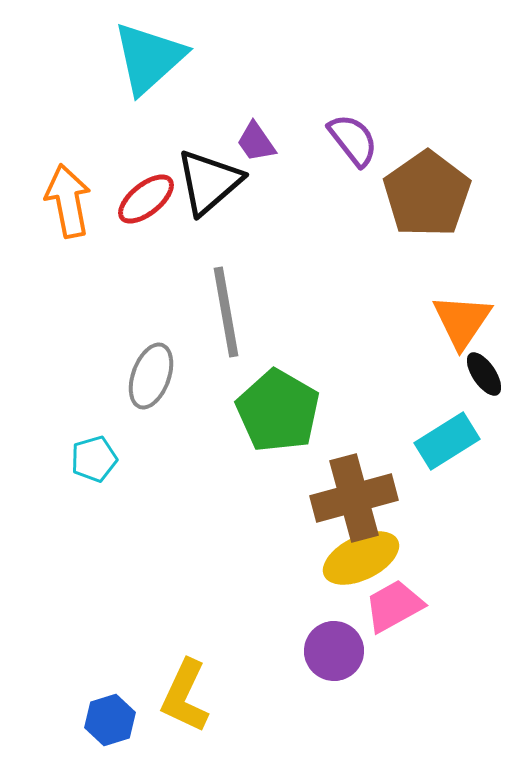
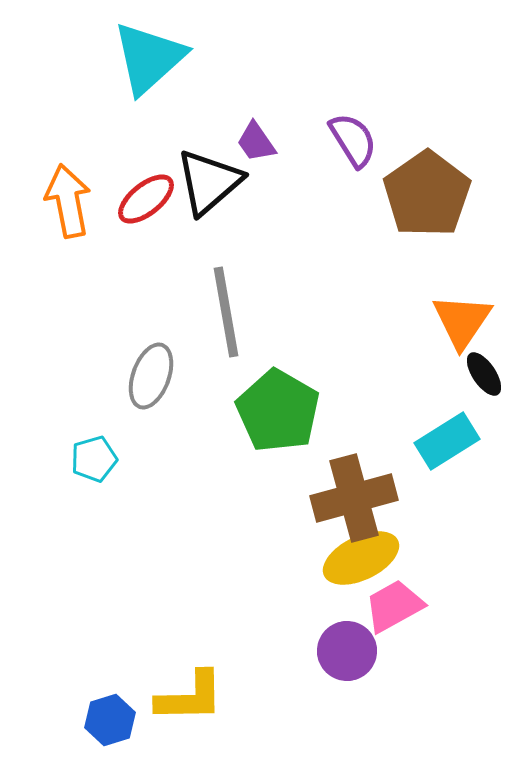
purple semicircle: rotated 6 degrees clockwise
purple circle: moved 13 px right
yellow L-shape: moved 5 px right, 1 px down; rotated 116 degrees counterclockwise
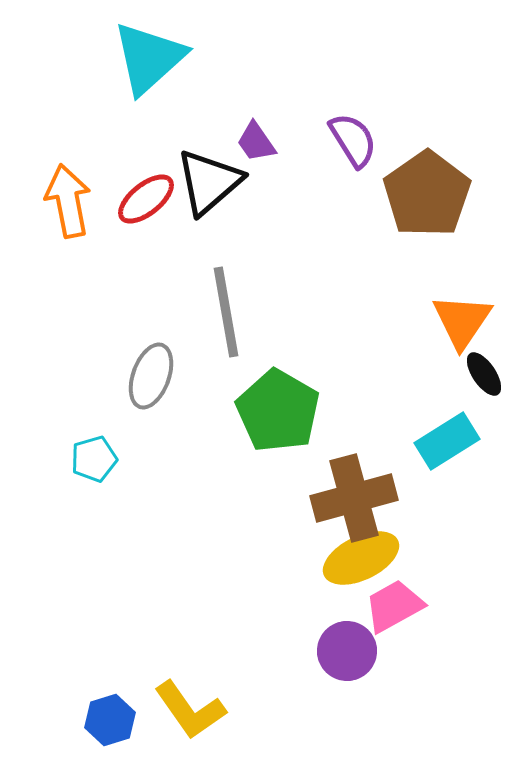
yellow L-shape: moved 13 px down; rotated 56 degrees clockwise
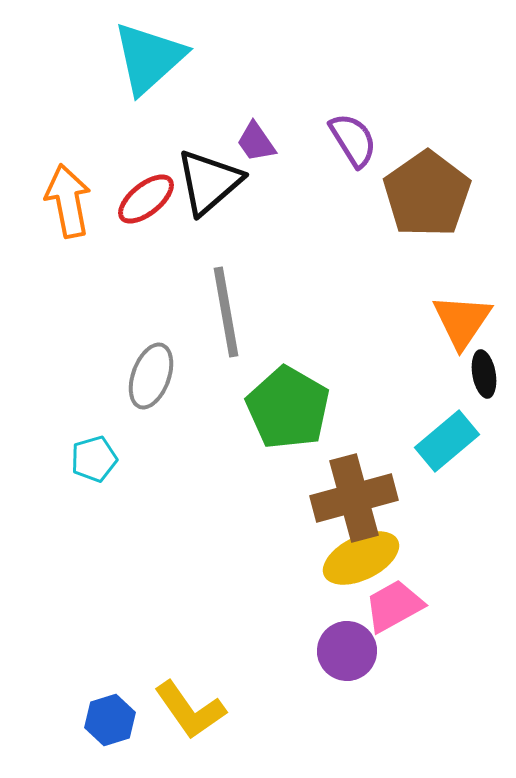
black ellipse: rotated 24 degrees clockwise
green pentagon: moved 10 px right, 3 px up
cyan rectangle: rotated 8 degrees counterclockwise
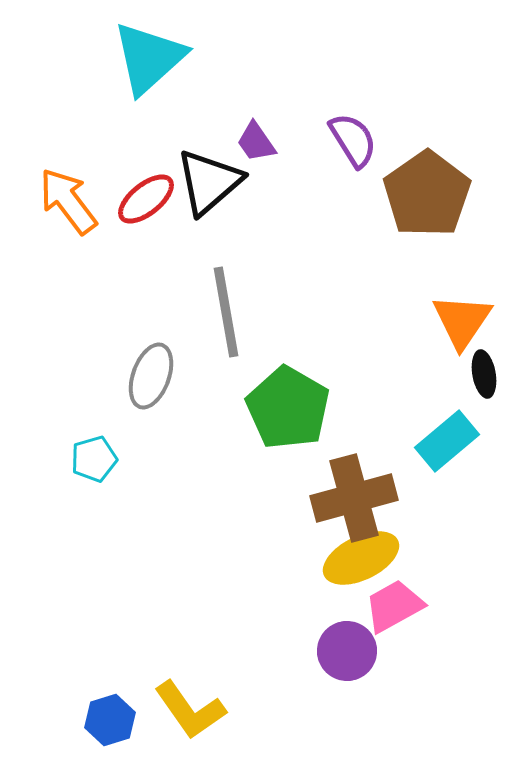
orange arrow: rotated 26 degrees counterclockwise
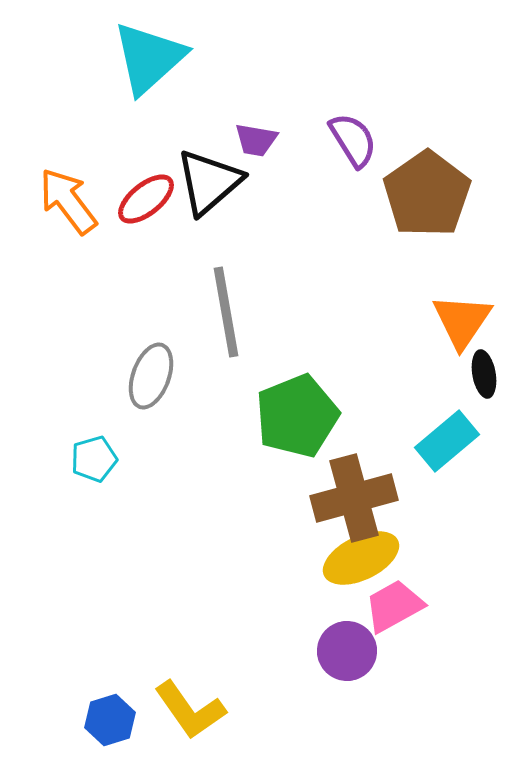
purple trapezoid: moved 2 px up; rotated 45 degrees counterclockwise
green pentagon: moved 9 px right, 8 px down; rotated 20 degrees clockwise
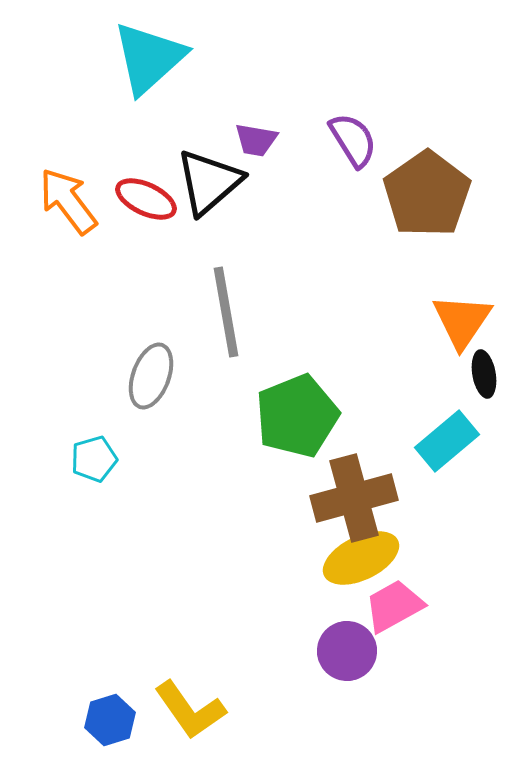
red ellipse: rotated 64 degrees clockwise
